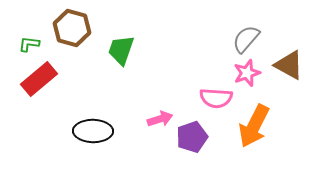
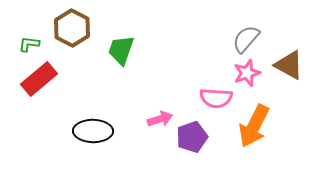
brown hexagon: rotated 12 degrees clockwise
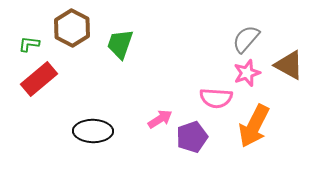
green trapezoid: moved 1 px left, 6 px up
pink arrow: rotated 15 degrees counterclockwise
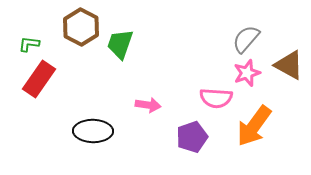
brown hexagon: moved 9 px right, 1 px up
red rectangle: rotated 15 degrees counterclockwise
pink arrow: moved 12 px left, 14 px up; rotated 40 degrees clockwise
orange arrow: rotated 9 degrees clockwise
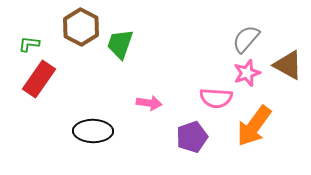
brown triangle: moved 1 px left
pink arrow: moved 1 px right, 2 px up
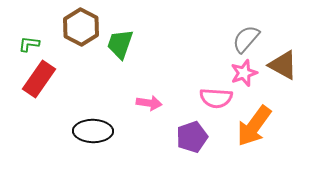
brown triangle: moved 5 px left
pink star: moved 3 px left
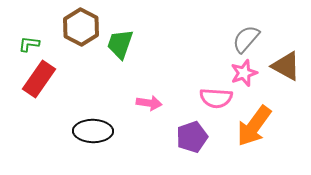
brown triangle: moved 3 px right, 1 px down
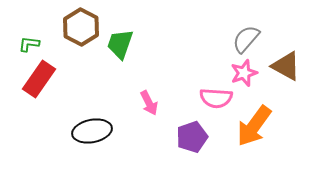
pink arrow: rotated 55 degrees clockwise
black ellipse: moved 1 px left; rotated 12 degrees counterclockwise
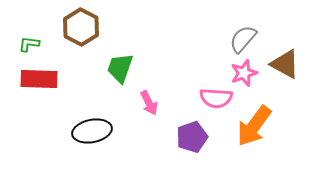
gray semicircle: moved 3 px left
green trapezoid: moved 24 px down
brown triangle: moved 1 px left, 2 px up
red rectangle: rotated 57 degrees clockwise
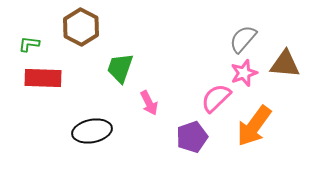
brown triangle: rotated 24 degrees counterclockwise
red rectangle: moved 4 px right, 1 px up
pink semicircle: rotated 132 degrees clockwise
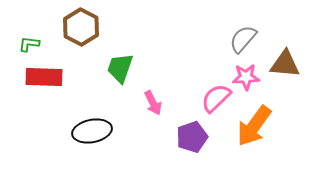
pink star: moved 2 px right, 4 px down; rotated 16 degrees clockwise
red rectangle: moved 1 px right, 1 px up
pink arrow: moved 4 px right
